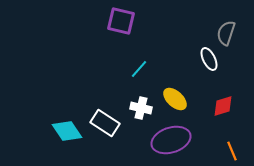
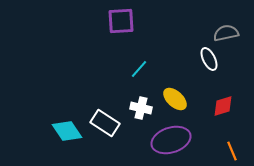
purple square: rotated 16 degrees counterclockwise
gray semicircle: rotated 60 degrees clockwise
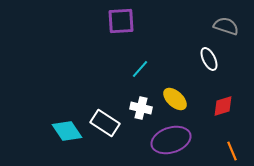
gray semicircle: moved 7 px up; rotated 30 degrees clockwise
cyan line: moved 1 px right
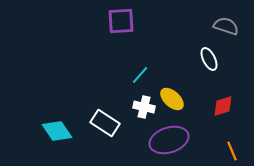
cyan line: moved 6 px down
yellow ellipse: moved 3 px left
white cross: moved 3 px right, 1 px up
cyan diamond: moved 10 px left
purple ellipse: moved 2 px left
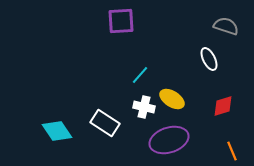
yellow ellipse: rotated 10 degrees counterclockwise
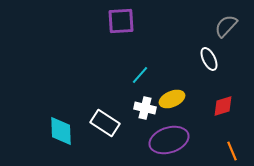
gray semicircle: rotated 65 degrees counterclockwise
yellow ellipse: rotated 55 degrees counterclockwise
white cross: moved 1 px right, 1 px down
cyan diamond: moved 4 px right; rotated 32 degrees clockwise
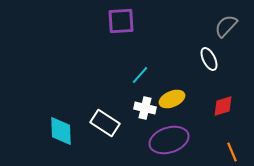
orange line: moved 1 px down
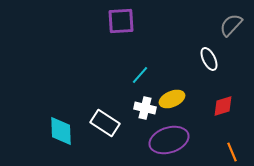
gray semicircle: moved 5 px right, 1 px up
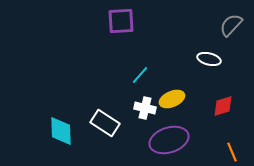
white ellipse: rotated 50 degrees counterclockwise
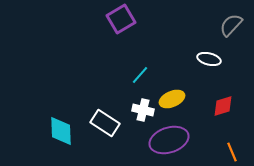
purple square: moved 2 px up; rotated 28 degrees counterclockwise
white cross: moved 2 px left, 2 px down
